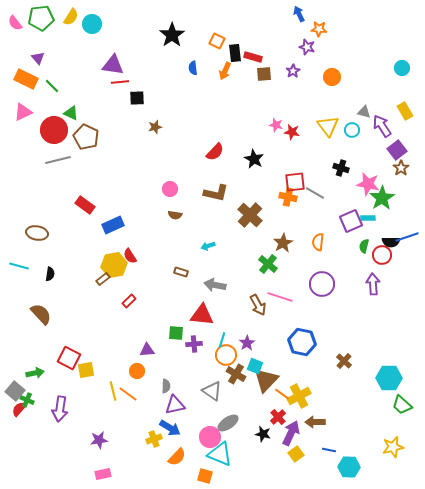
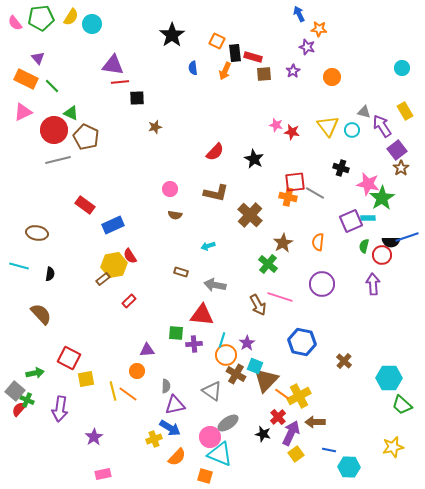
yellow square at (86, 370): moved 9 px down
purple star at (99, 440): moved 5 px left, 3 px up; rotated 24 degrees counterclockwise
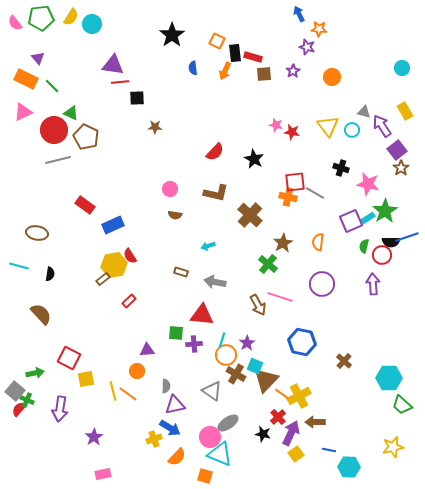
brown star at (155, 127): rotated 16 degrees clockwise
green star at (382, 198): moved 3 px right, 13 px down
cyan rectangle at (368, 218): rotated 32 degrees counterclockwise
gray arrow at (215, 285): moved 3 px up
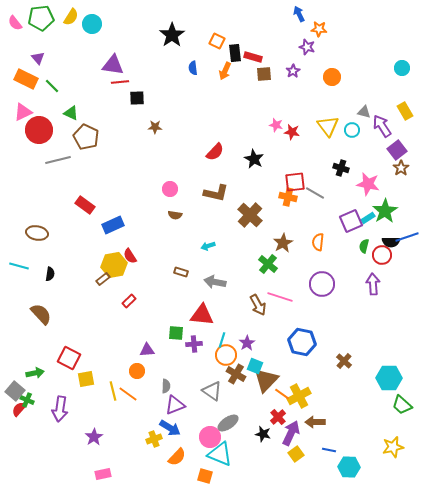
red circle at (54, 130): moved 15 px left
purple triangle at (175, 405): rotated 10 degrees counterclockwise
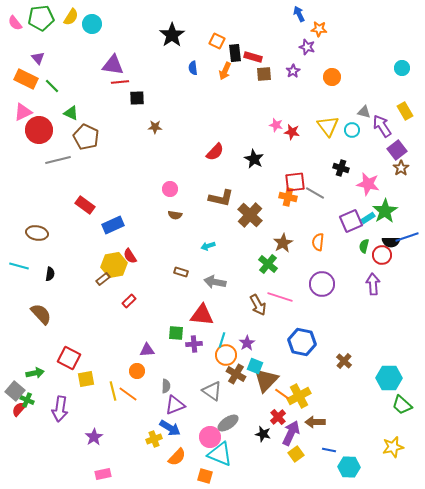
brown L-shape at (216, 193): moved 5 px right, 5 px down
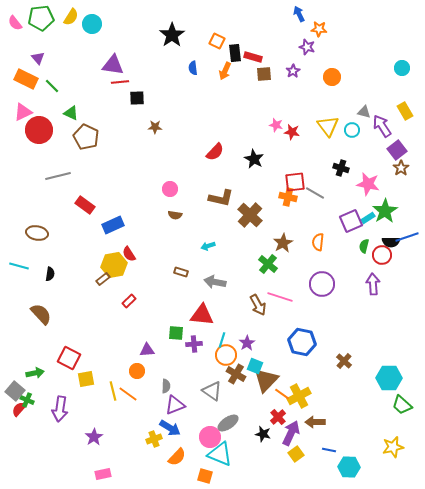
gray line at (58, 160): moved 16 px down
red semicircle at (130, 256): moved 1 px left, 2 px up
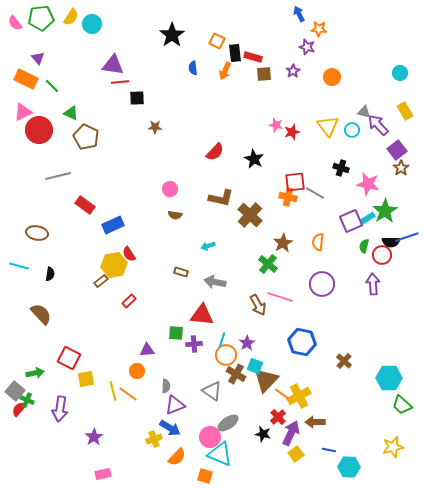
cyan circle at (402, 68): moved 2 px left, 5 px down
purple arrow at (382, 126): moved 4 px left, 1 px up; rotated 10 degrees counterclockwise
red star at (292, 132): rotated 28 degrees counterclockwise
brown rectangle at (103, 279): moved 2 px left, 2 px down
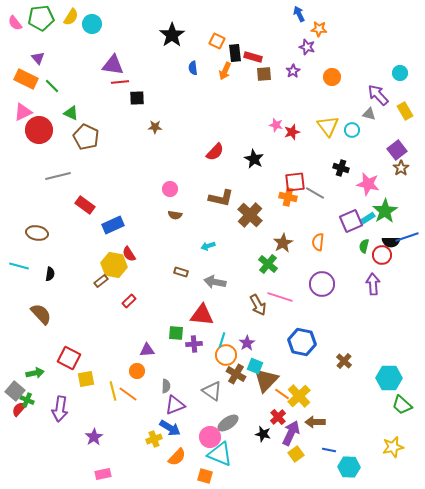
gray triangle at (364, 112): moved 5 px right, 2 px down
purple arrow at (378, 125): moved 30 px up
yellow hexagon at (114, 265): rotated 20 degrees clockwise
yellow cross at (299, 396): rotated 15 degrees counterclockwise
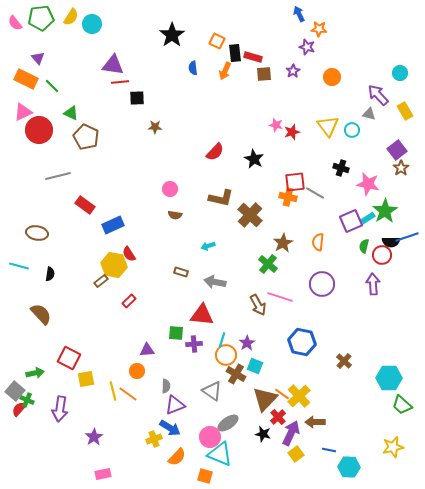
brown triangle at (266, 380): moved 1 px left, 19 px down
